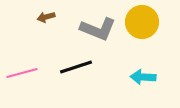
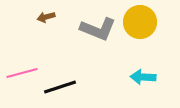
yellow circle: moved 2 px left
black line: moved 16 px left, 20 px down
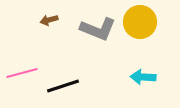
brown arrow: moved 3 px right, 3 px down
black line: moved 3 px right, 1 px up
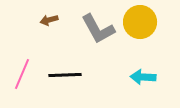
gray L-shape: rotated 39 degrees clockwise
pink line: moved 1 px down; rotated 52 degrees counterclockwise
black line: moved 2 px right, 11 px up; rotated 16 degrees clockwise
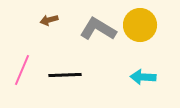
yellow circle: moved 3 px down
gray L-shape: rotated 150 degrees clockwise
pink line: moved 4 px up
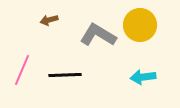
gray L-shape: moved 6 px down
cyan arrow: rotated 10 degrees counterclockwise
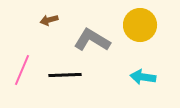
gray L-shape: moved 6 px left, 5 px down
cyan arrow: rotated 15 degrees clockwise
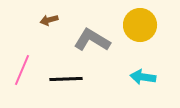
black line: moved 1 px right, 4 px down
